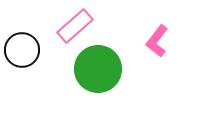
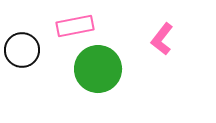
pink rectangle: rotated 30 degrees clockwise
pink L-shape: moved 5 px right, 2 px up
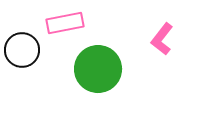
pink rectangle: moved 10 px left, 3 px up
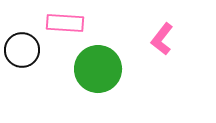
pink rectangle: rotated 15 degrees clockwise
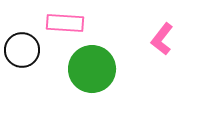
green circle: moved 6 px left
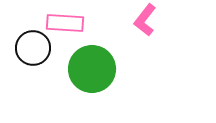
pink L-shape: moved 17 px left, 19 px up
black circle: moved 11 px right, 2 px up
